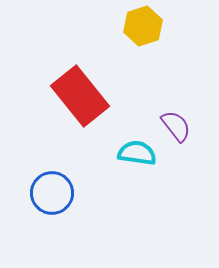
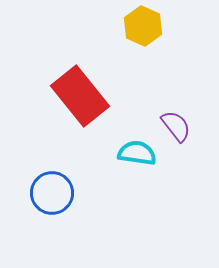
yellow hexagon: rotated 18 degrees counterclockwise
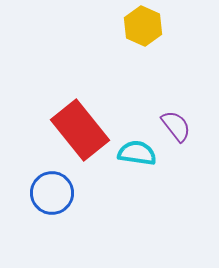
red rectangle: moved 34 px down
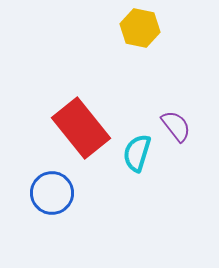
yellow hexagon: moved 3 px left, 2 px down; rotated 12 degrees counterclockwise
red rectangle: moved 1 px right, 2 px up
cyan semicircle: rotated 81 degrees counterclockwise
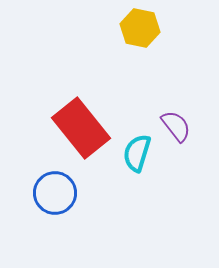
blue circle: moved 3 px right
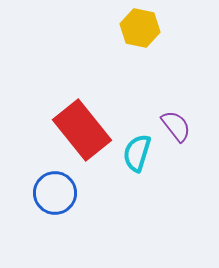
red rectangle: moved 1 px right, 2 px down
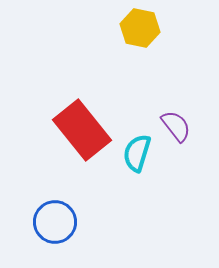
blue circle: moved 29 px down
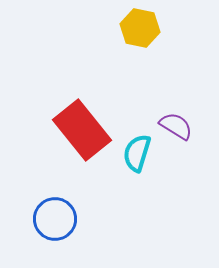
purple semicircle: rotated 20 degrees counterclockwise
blue circle: moved 3 px up
